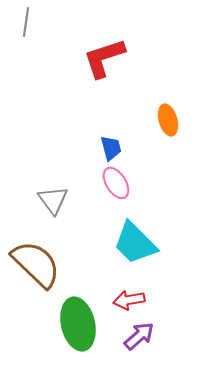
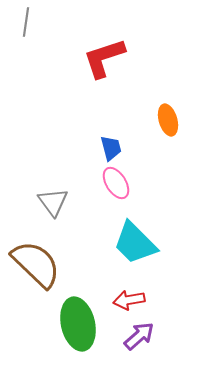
gray triangle: moved 2 px down
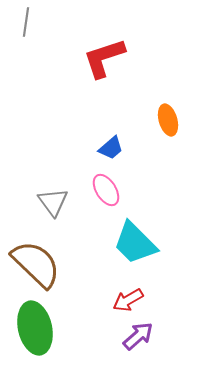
blue trapezoid: rotated 64 degrees clockwise
pink ellipse: moved 10 px left, 7 px down
red arrow: moved 1 px left; rotated 20 degrees counterclockwise
green ellipse: moved 43 px left, 4 px down
purple arrow: moved 1 px left
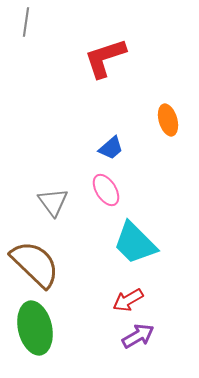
red L-shape: moved 1 px right
brown semicircle: moved 1 px left
purple arrow: rotated 12 degrees clockwise
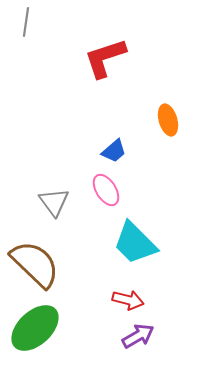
blue trapezoid: moved 3 px right, 3 px down
gray triangle: moved 1 px right
red arrow: rotated 136 degrees counterclockwise
green ellipse: rotated 60 degrees clockwise
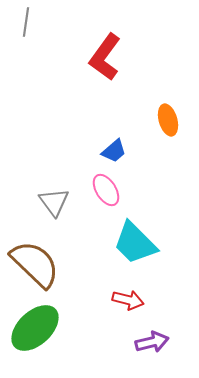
red L-shape: moved 1 px up; rotated 36 degrees counterclockwise
purple arrow: moved 14 px right, 6 px down; rotated 16 degrees clockwise
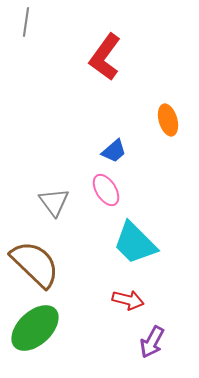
purple arrow: rotated 132 degrees clockwise
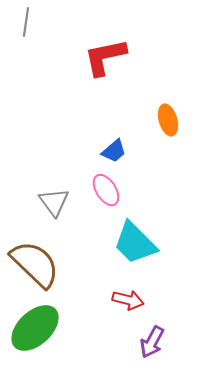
red L-shape: rotated 42 degrees clockwise
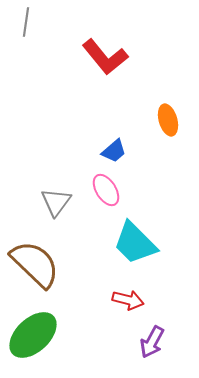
red L-shape: rotated 117 degrees counterclockwise
gray triangle: moved 2 px right; rotated 12 degrees clockwise
green ellipse: moved 2 px left, 7 px down
